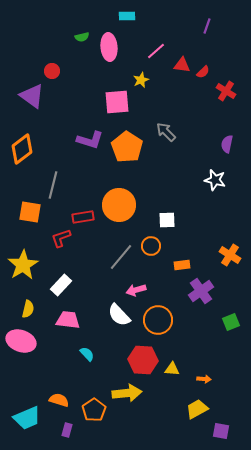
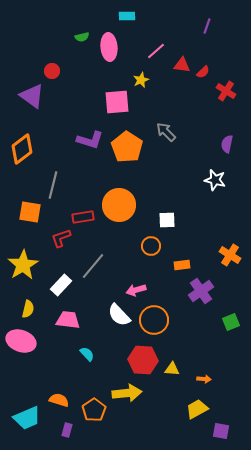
gray line at (121, 257): moved 28 px left, 9 px down
orange circle at (158, 320): moved 4 px left
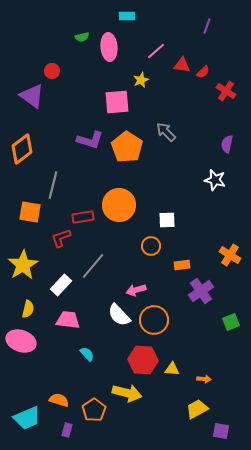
yellow arrow at (127, 393): rotated 20 degrees clockwise
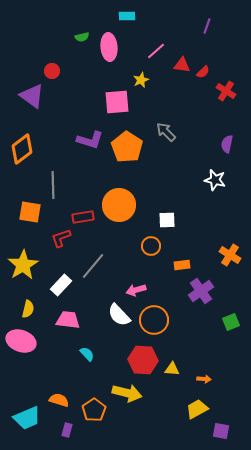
gray line at (53, 185): rotated 16 degrees counterclockwise
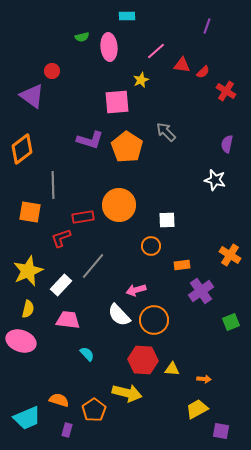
yellow star at (23, 265): moved 5 px right, 6 px down; rotated 8 degrees clockwise
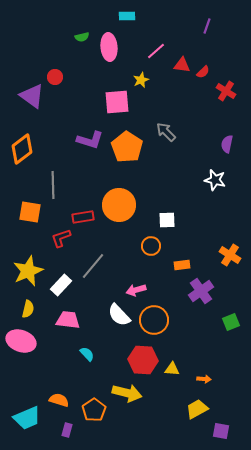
red circle at (52, 71): moved 3 px right, 6 px down
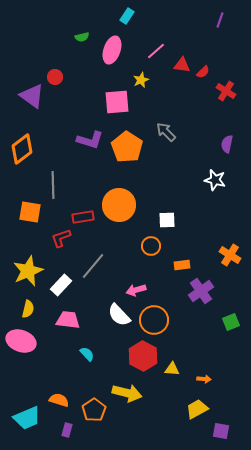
cyan rectangle at (127, 16): rotated 56 degrees counterclockwise
purple line at (207, 26): moved 13 px right, 6 px up
pink ellipse at (109, 47): moved 3 px right, 3 px down; rotated 24 degrees clockwise
red hexagon at (143, 360): moved 4 px up; rotated 24 degrees clockwise
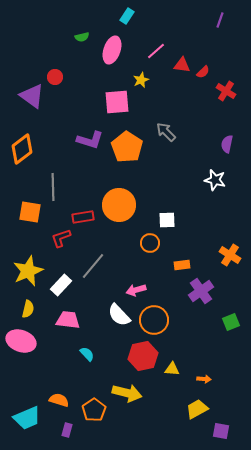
gray line at (53, 185): moved 2 px down
orange circle at (151, 246): moved 1 px left, 3 px up
red hexagon at (143, 356): rotated 20 degrees clockwise
